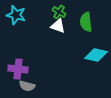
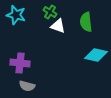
green cross: moved 9 px left
purple cross: moved 2 px right, 6 px up
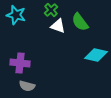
green cross: moved 1 px right, 2 px up; rotated 16 degrees clockwise
green semicircle: moved 6 px left; rotated 30 degrees counterclockwise
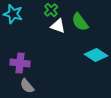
cyan star: moved 3 px left, 1 px up
cyan diamond: rotated 20 degrees clockwise
gray semicircle: rotated 35 degrees clockwise
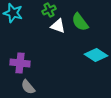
green cross: moved 2 px left; rotated 16 degrees clockwise
cyan star: moved 1 px up
gray semicircle: moved 1 px right, 1 px down
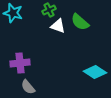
green semicircle: rotated 12 degrees counterclockwise
cyan diamond: moved 1 px left, 17 px down
purple cross: rotated 12 degrees counterclockwise
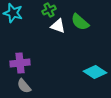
gray semicircle: moved 4 px left, 1 px up
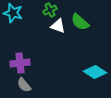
green cross: moved 1 px right
gray semicircle: moved 1 px up
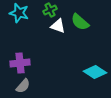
cyan star: moved 6 px right
gray semicircle: moved 1 px left, 1 px down; rotated 98 degrees counterclockwise
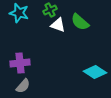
white triangle: moved 1 px up
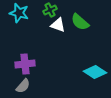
purple cross: moved 5 px right, 1 px down
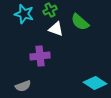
cyan star: moved 5 px right, 1 px down
white triangle: moved 2 px left, 4 px down
purple cross: moved 15 px right, 8 px up
cyan diamond: moved 11 px down
gray semicircle: rotated 28 degrees clockwise
